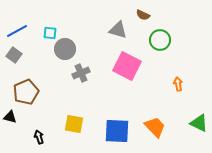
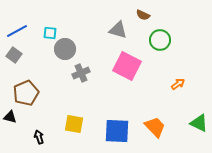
orange arrow: rotated 64 degrees clockwise
brown pentagon: moved 1 px down
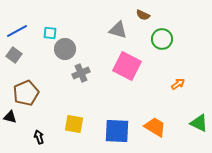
green circle: moved 2 px right, 1 px up
orange trapezoid: rotated 15 degrees counterclockwise
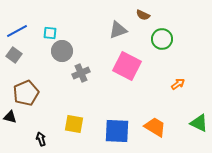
gray triangle: rotated 36 degrees counterclockwise
gray circle: moved 3 px left, 2 px down
black arrow: moved 2 px right, 2 px down
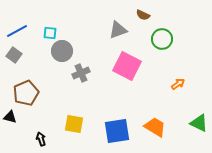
blue square: rotated 12 degrees counterclockwise
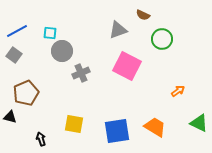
orange arrow: moved 7 px down
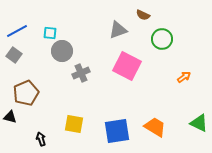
orange arrow: moved 6 px right, 14 px up
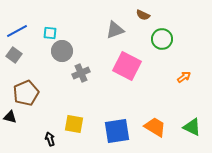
gray triangle: moved 3 px left
green triangle: moved 7 px left, 4 px down
black arrow: moved 9 px right
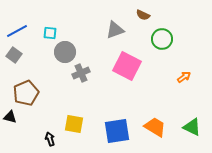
gray circle: moved 3 px right, 1 px down
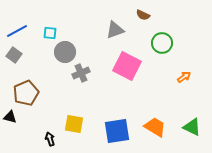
green circle: moved 4 px down
